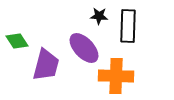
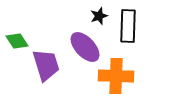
black star: rotated 24 degrees counterclockwise
purple ellipse: moved 1 px right, 1 px up
purple trapezoid: rotated 32 degrees counterclockwise
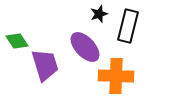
black star: moved 2 px up
black rectangle: rotated 12 degrees clockwise
purple trapezoid: moved 1 px left
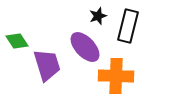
black star: moved 1 px left, 2 px down
purple trapezoid: moved 2 px right
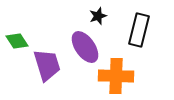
black rectangle: moved 11 px right, 4 px down
purple ellipse: rotated 8 degrees clockwise
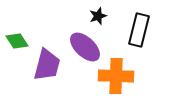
purple ellipse: rotated 12 degrees counterclockwise
purple trapezoid: rotated 32 degrees clockwise
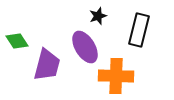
purple ellipse: rotated 16 degrees clockwise
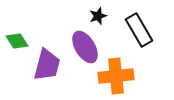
black rectangle: rotated 44 degrees counterclockwise
orange cross: rotated 8 degrees counterclockwise
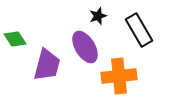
green diamond: moved 2 px left, 2 px up
orange cross: moved 3 px right
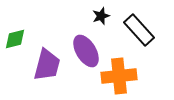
black star: moved 3 px right
black rectangle: rotated 12 degrees counterclockwise
green diamond: rotated 70 degrees counterclockwise
purple ellipse: moved 1 px right, 4 px down
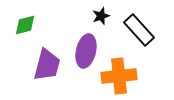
green diamond: moved 10 px right, 14 px up
purple ellipse: rotated 44 degrees clockwise
